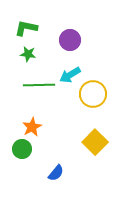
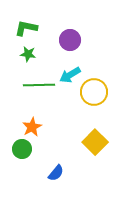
yellow circle: moved 1 px right, 2 px up
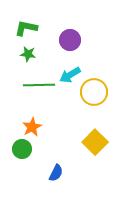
blue semicircle: rotated 12 degrees counterclockwise
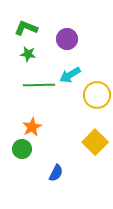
green L-shape: rotated 10 degrees clockwise
purple circle: moved 3 px left, 1 px up
yellow circle: moved 3 px right, 3 px down
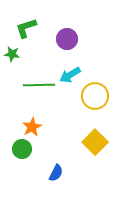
green L-shape: rotated 40 degrees counterclockwise
green star: moved 16 px left
yellow circle: moved 2 px left, 1 px down
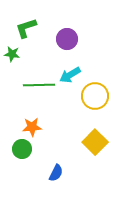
orange star: rotated 24 degrees clockwise
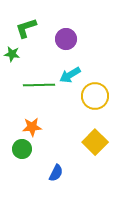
purple circle: moved 1 px left
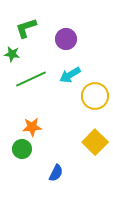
green line: moved 8 px left, 6 px up; rotated 24 degrees counterclockwise
